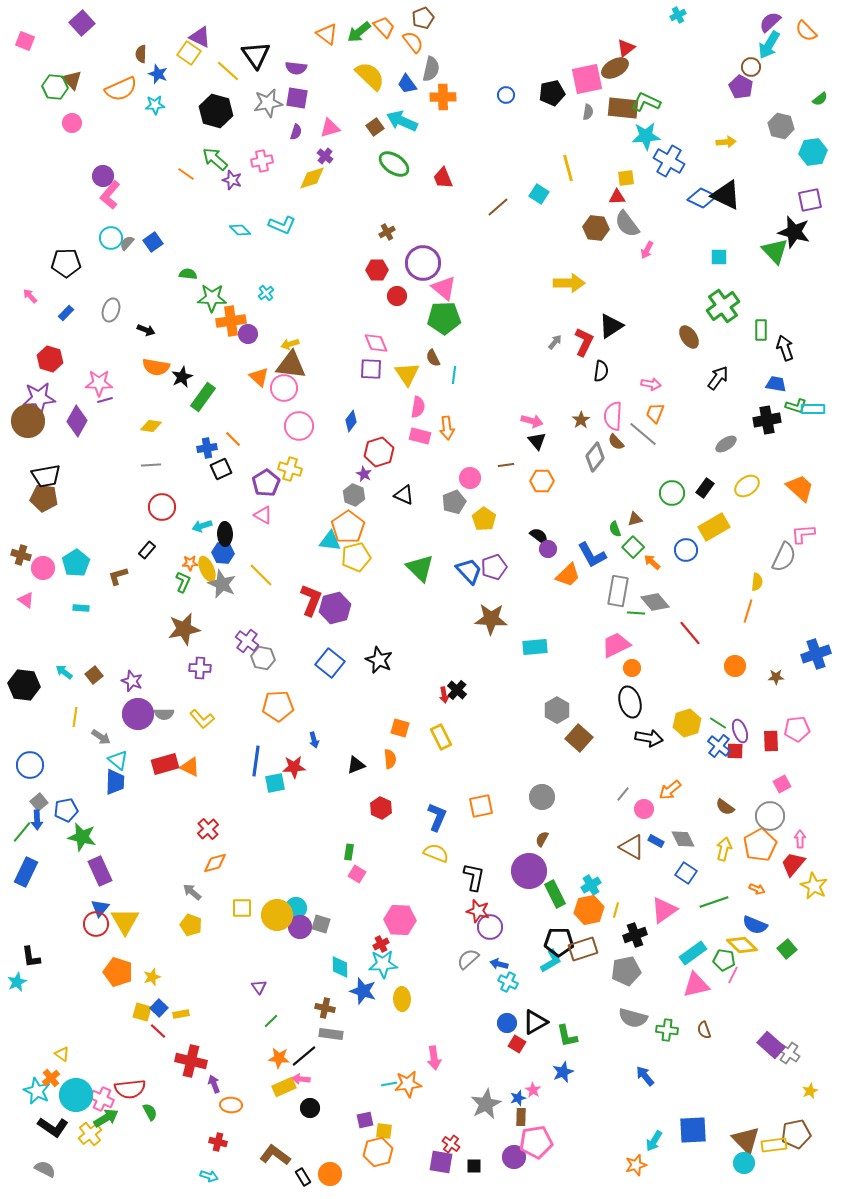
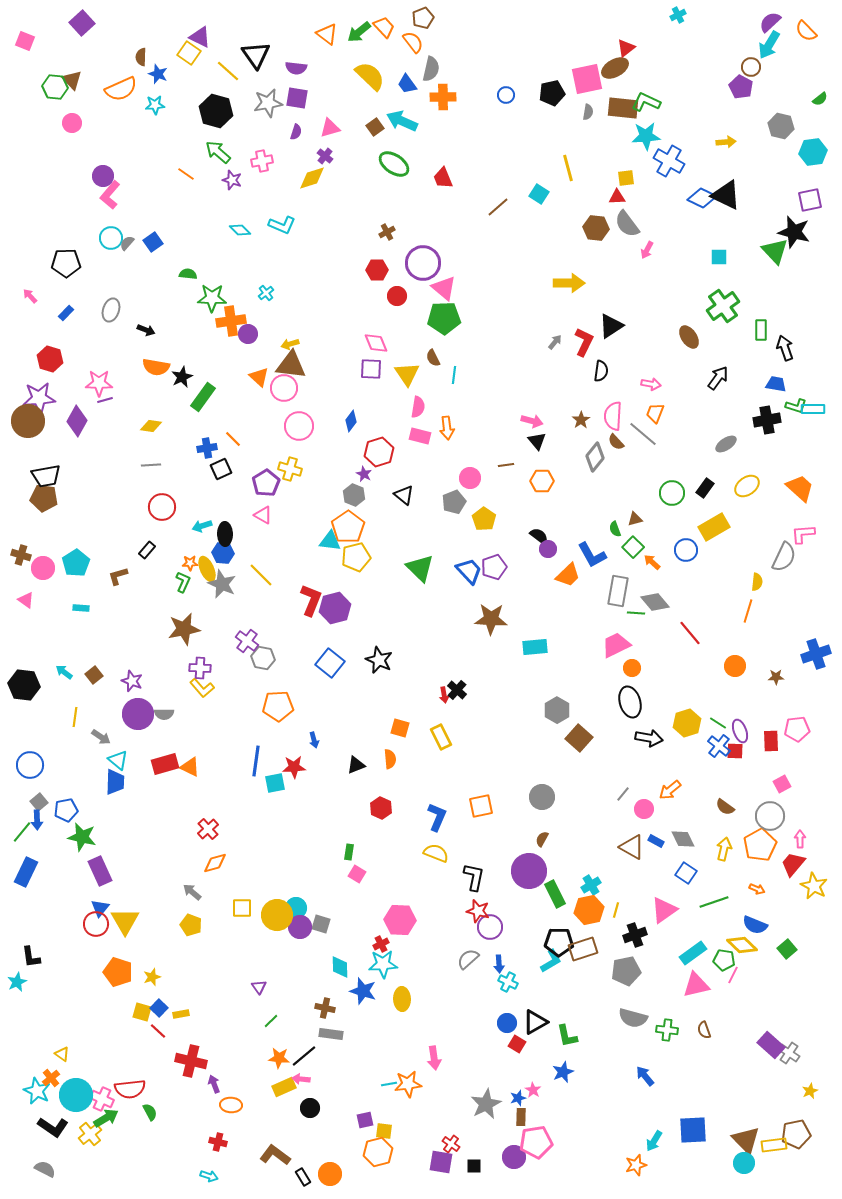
brown semicircle at (141, 54): moved 3 px down
green arrow at (215, 159): moved 3 px right, 7 px up
black triangle at (404, 495): rotated 15 degrees clockwise
yellow L-shape at (202, 719): moved 31 px up
blue arrow at (499, 964): rotated 108 degrees counterclockwise
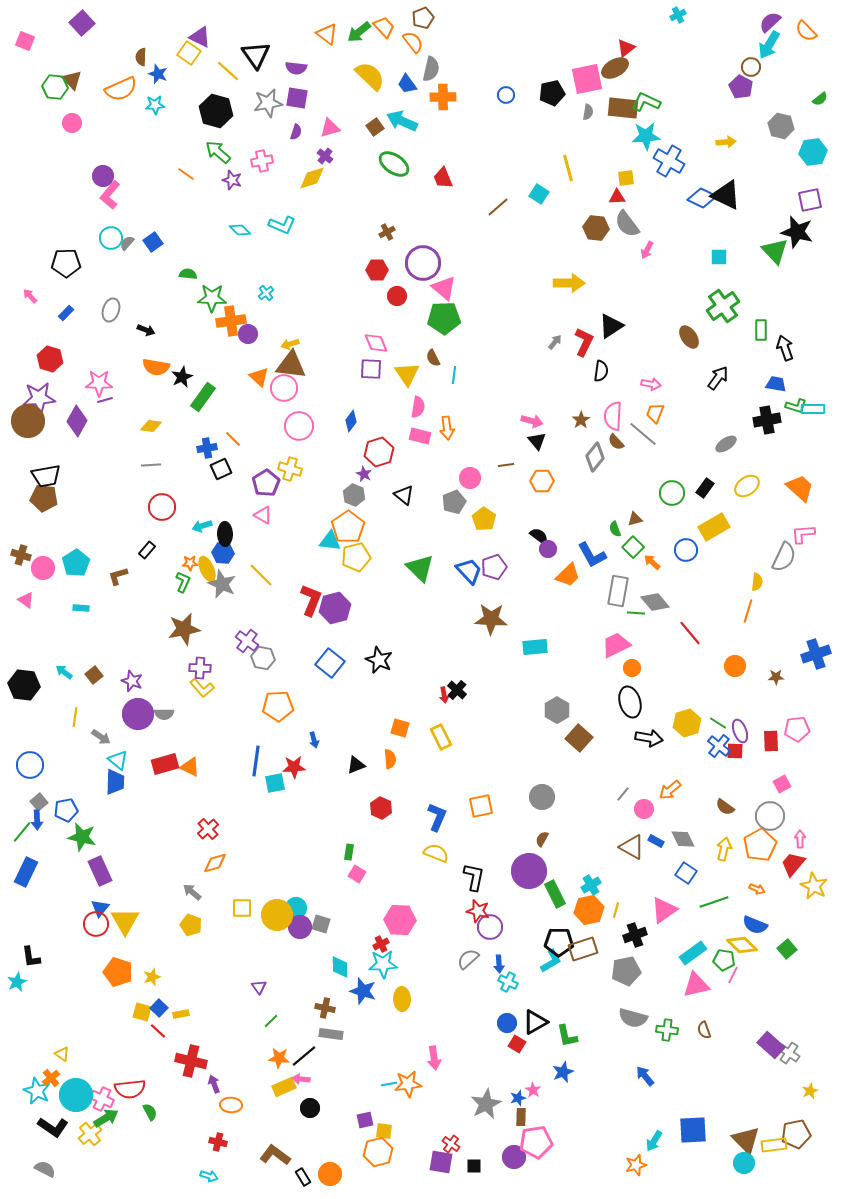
black star at (794, 232): moved 3 px right
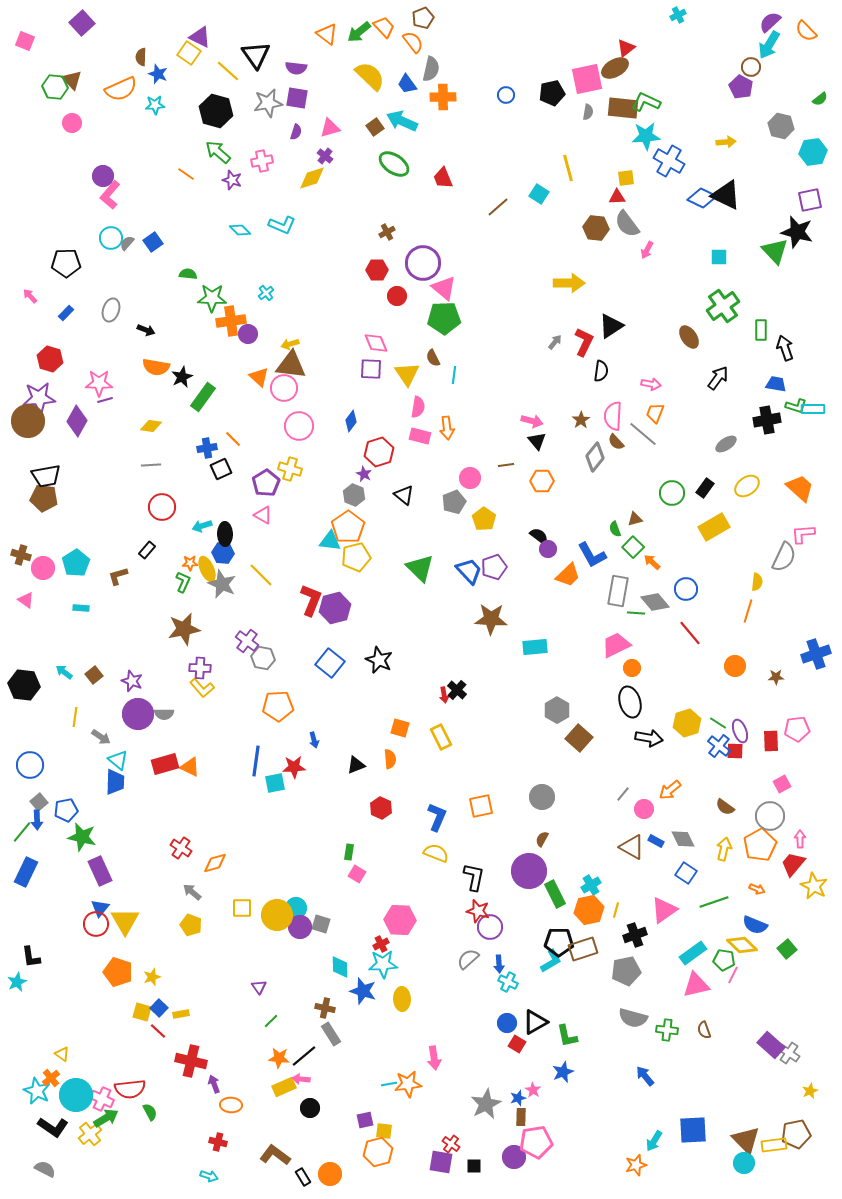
blue circle at (686, 550): moved 39 px down
red cross at (208, 829): moved 27 px left, 19 px down; rotated 15 degrees counterclockwise
gray rectangle at (331, 1034): rotated 50 degrees clockwise
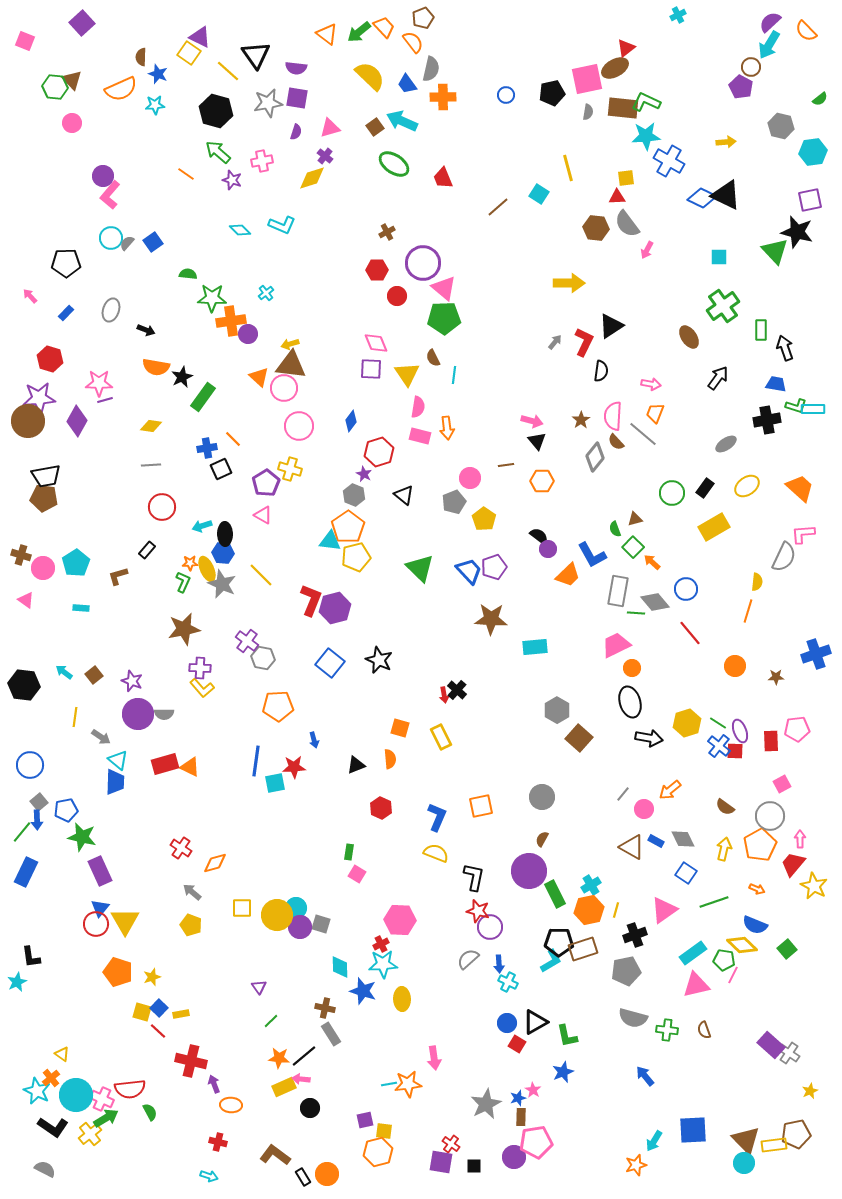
orange circle at (330, 1174): moved 3 px left
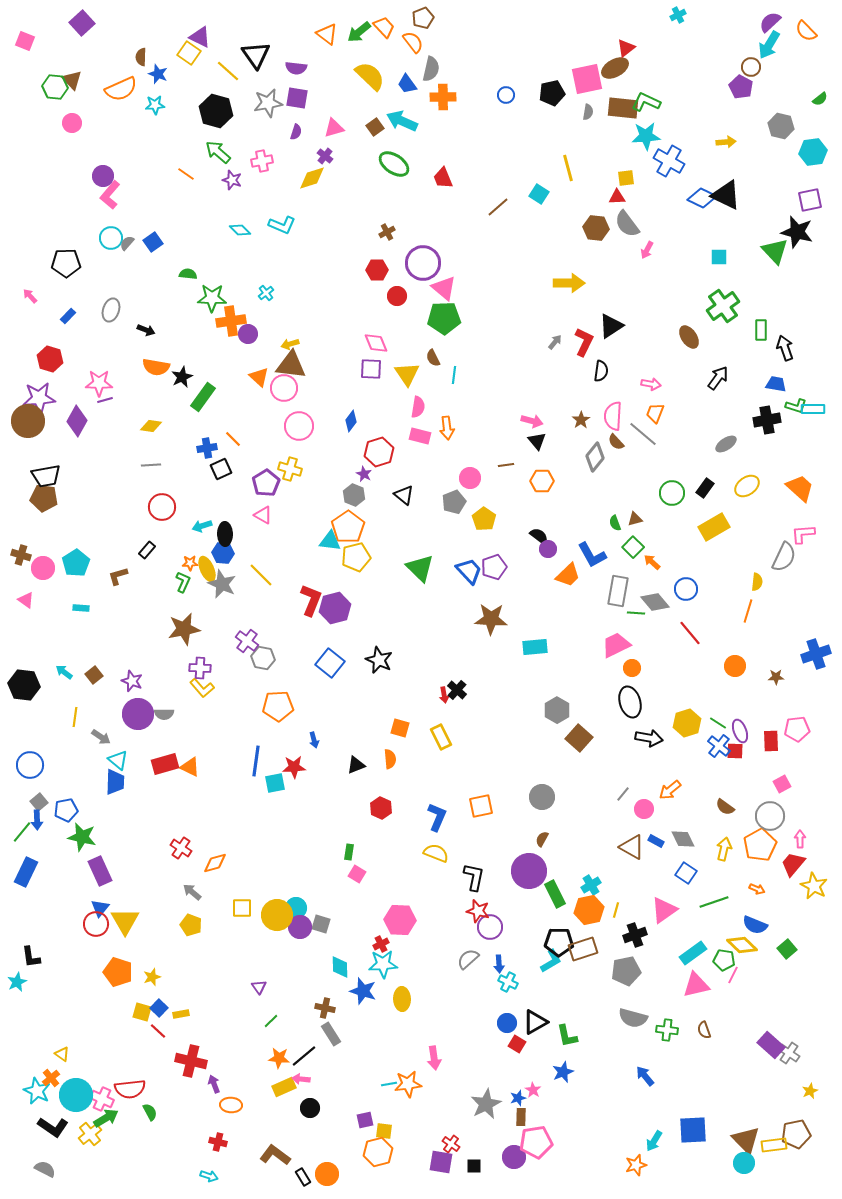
pink triangle at (330, 128): moved 4 px right
blue rectangle at (66, 313): moved 2 px right, 3 px down
green semicircle at (615, 529): moved 6 px up
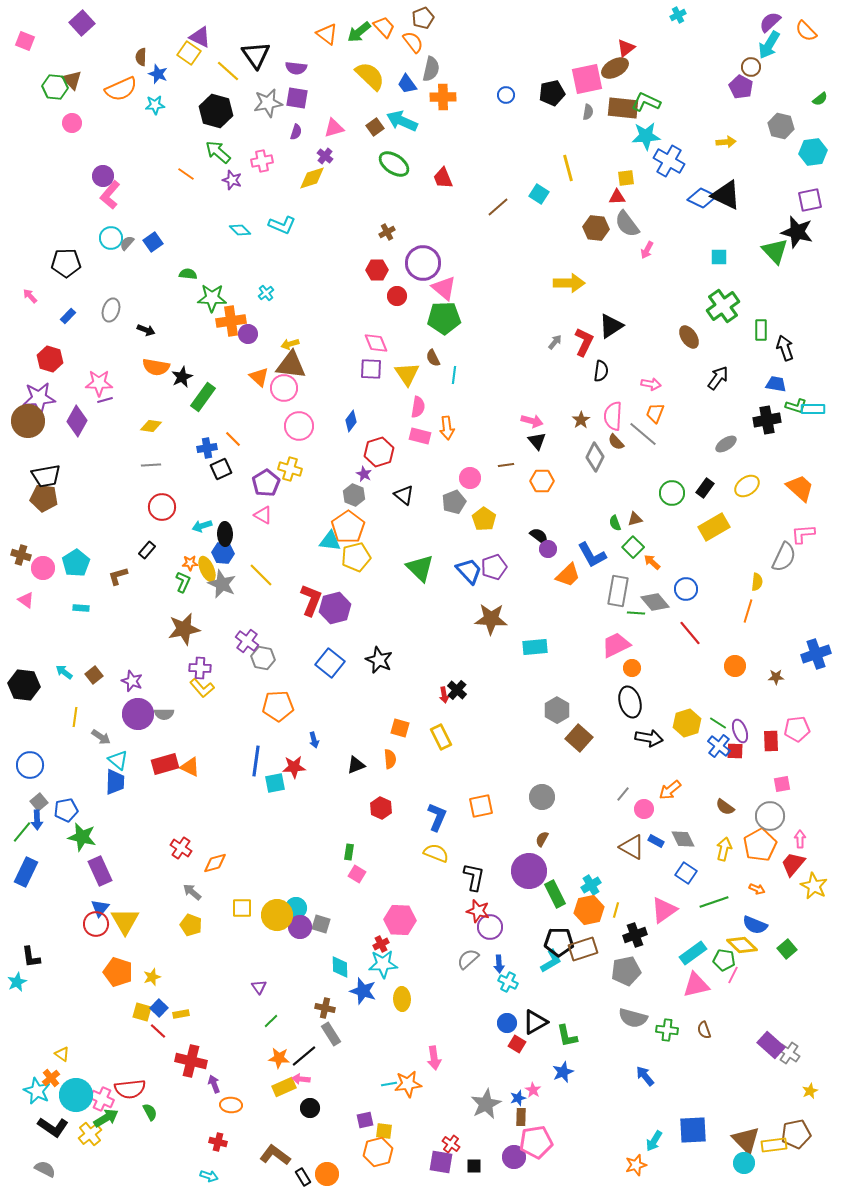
gray diamond at (595, 457): rotated 12 degrees counterclockwise
pink square at (782, 784): rotated 18 degrees clockwise
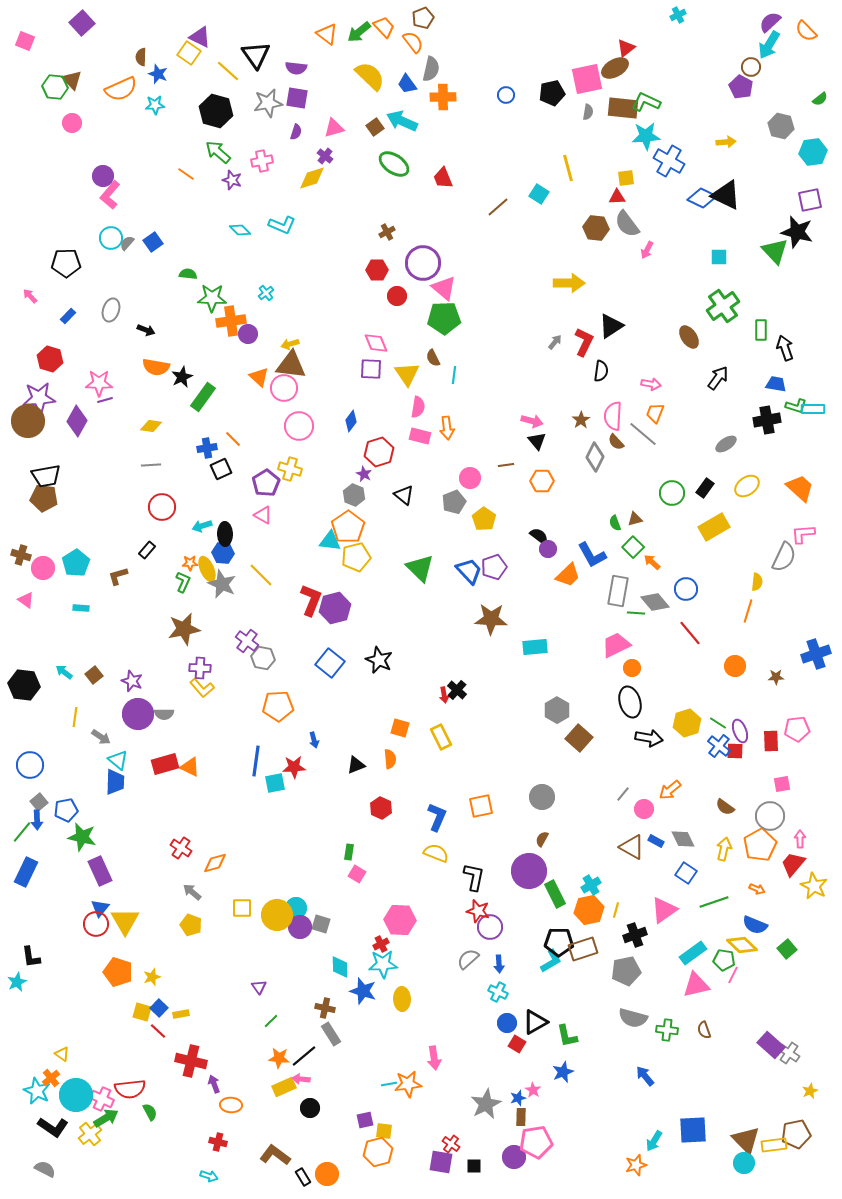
cyan cross at (508, 982): moved 10 px left, 10 px down
